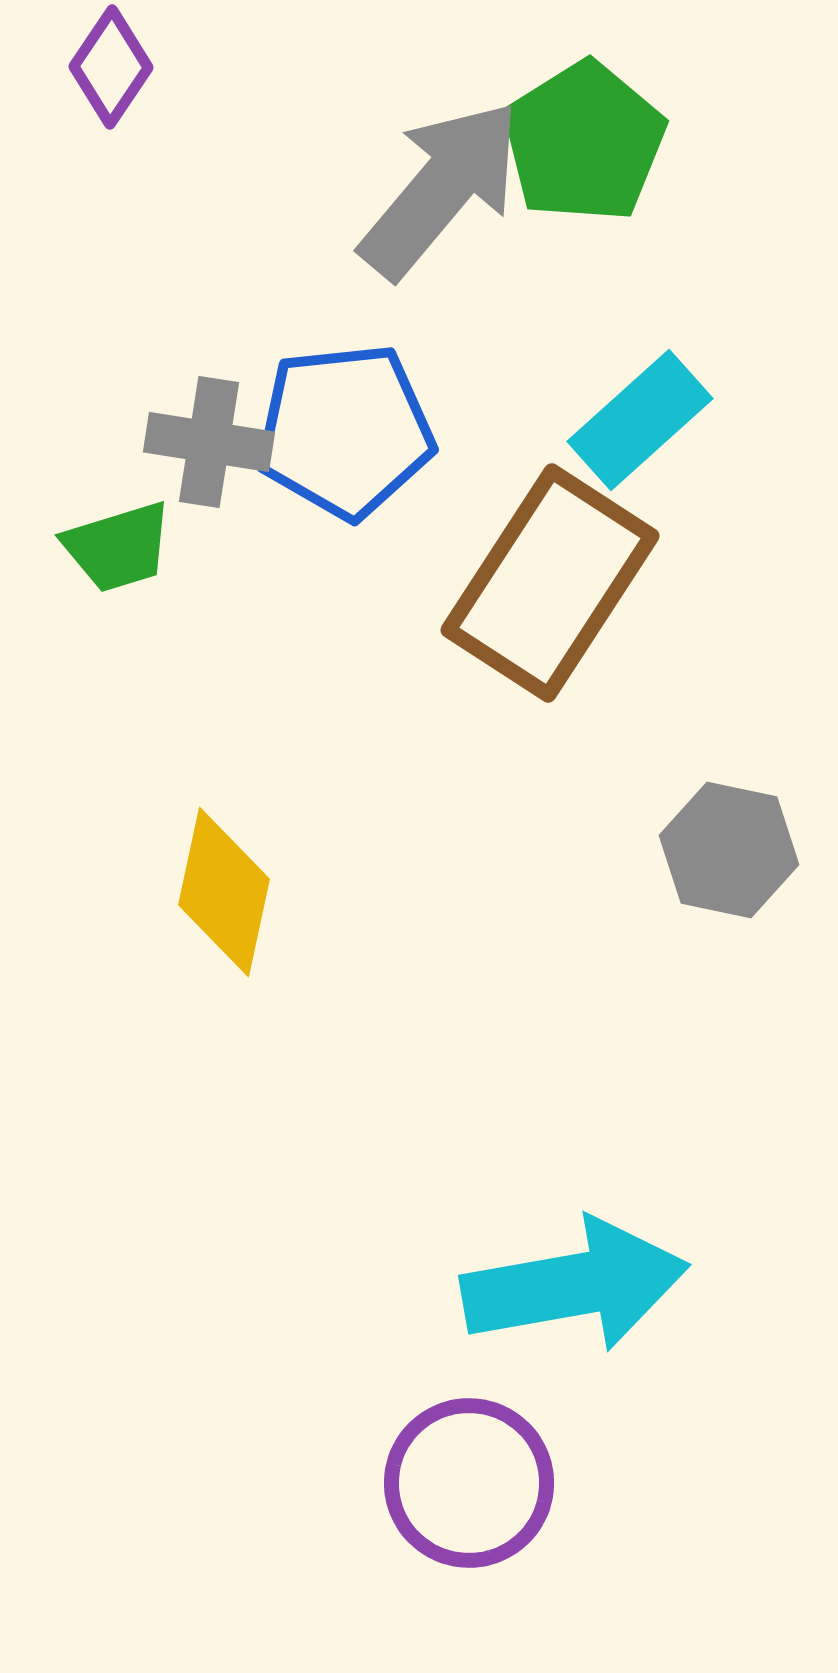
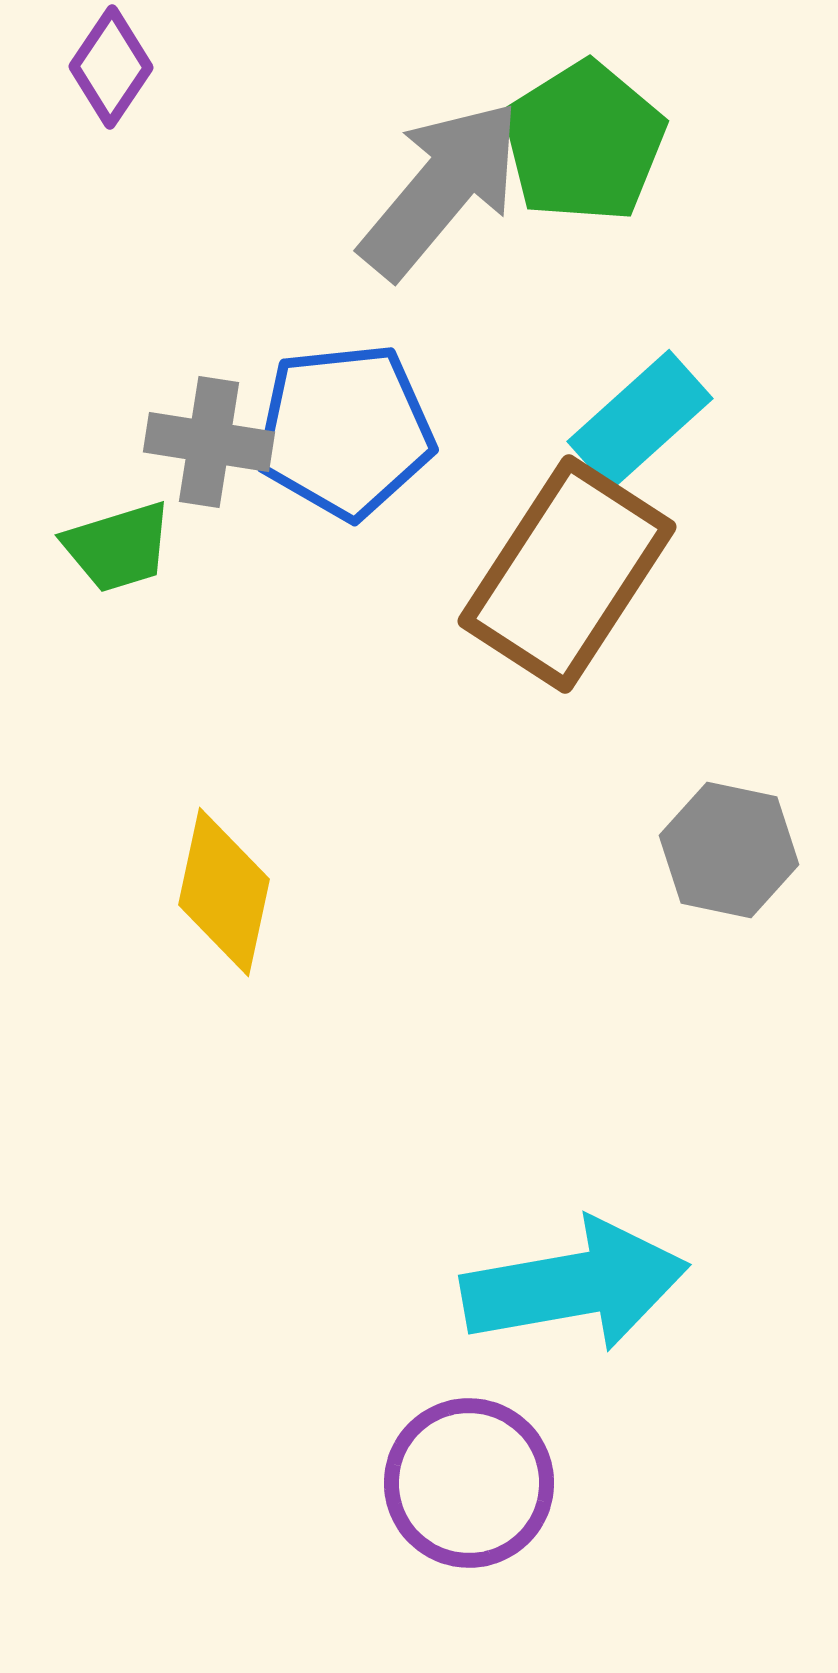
brown rectangle: moved 17 px right, 9 px up
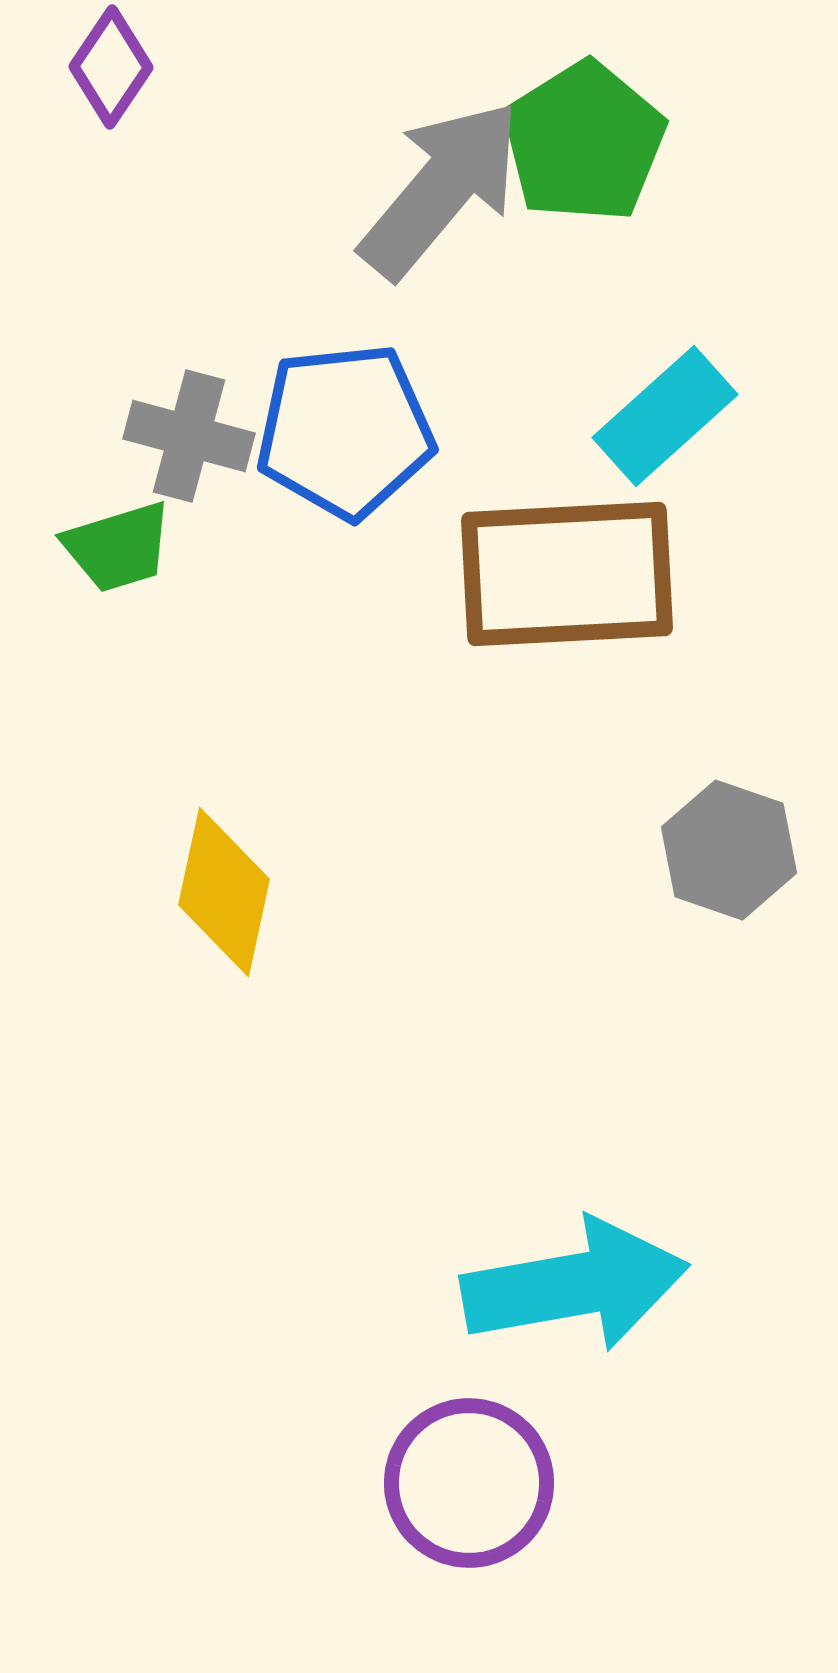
cyan rectangle: moved 25 px right, 4 px up
gray cross: moved 20 px left, 6 px up; rotated 6 degrees clockwise
brown rectangle: rotated 54 degrees clockwise
gray hexagon: rotated 7 degrees clockwise
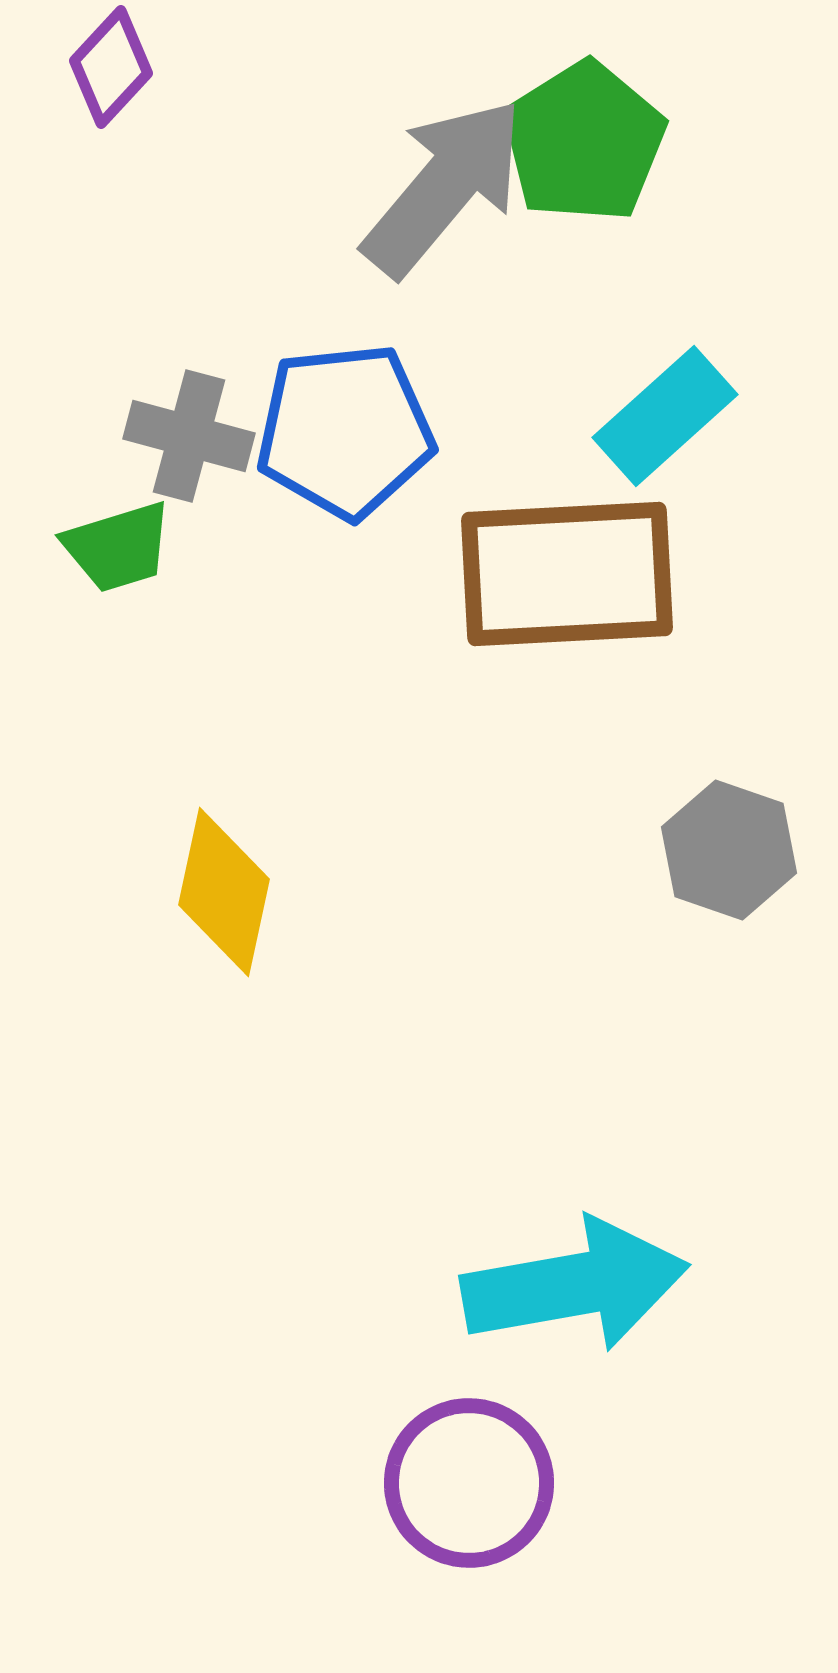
purple diamond: rotated 9 degrees clockwise
gray arrow: moved 3 px right, 2 px up
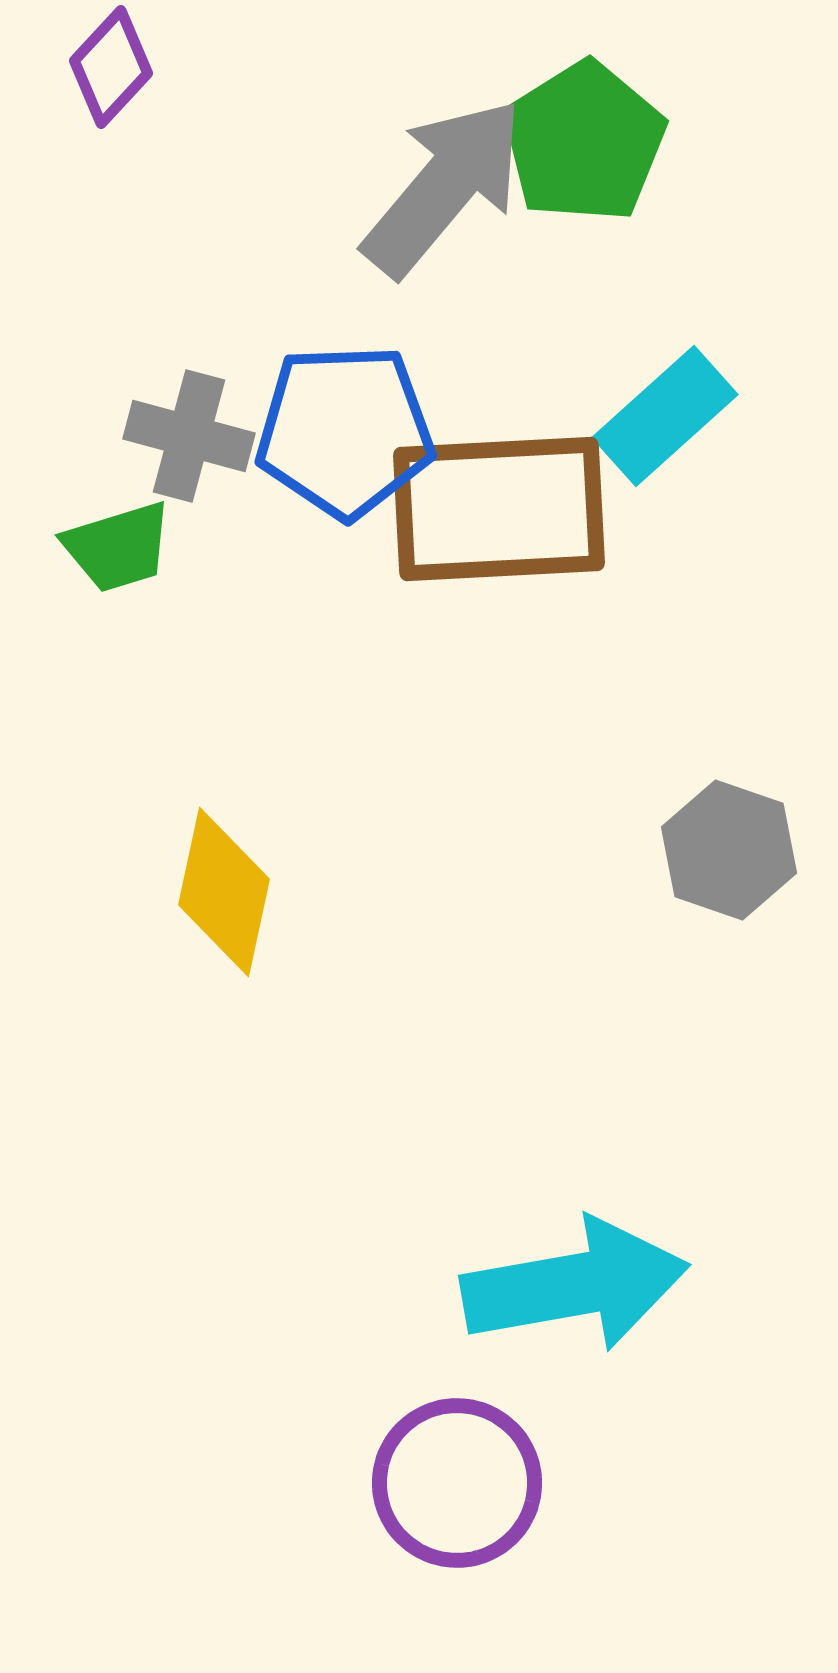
blue pentagon: rotated 4 degrees clockwise
brown rectangle: moved 68 px left, 65 px up
purple circle: moved 12 px left
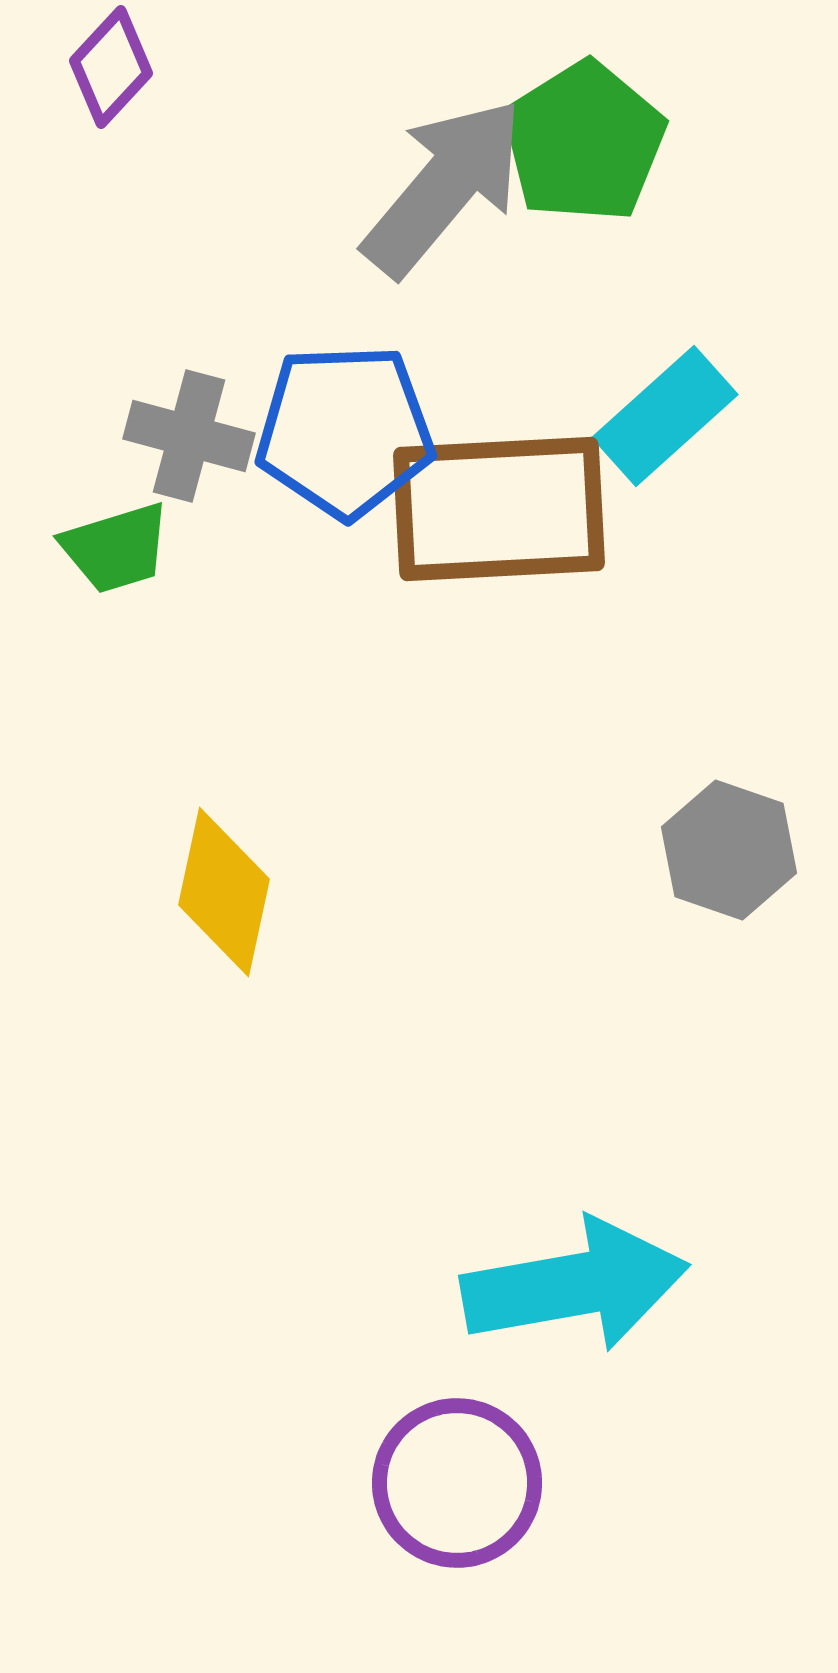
green trapezoid: moved 2 px left, 1 px down
